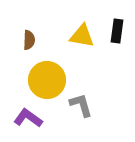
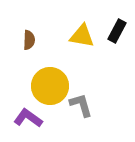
black rectangle: rotated 20 degrees clockwise
yellow circle: moved 3 px right, 6 px down
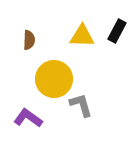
yellow triangle: rotated 8 degrees counterclockwise
yellow circle: moved 4 px right, 7 px up
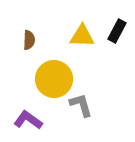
purple L-shape: moved 2 px down
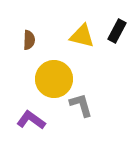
yellow triangle: rotated 12 degrees clockwise
purple L-shape: moved 3 px right
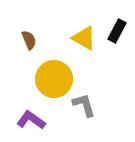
yellow triangle: moved 2 px right, 2 px down; rotated 16 degrees clockwise
brown semicircle: rotated 24 degrees counterclockwise
gray L-shape: moved 3 px right
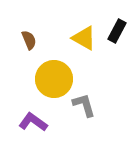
purple L-shape: moved 2 px right, 2 px down
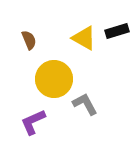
black rectangle: rotated 45 degrees clockwise
gray L-shape: moved 1 px right, 1 px up; rotated 12 degrees counterclockwise
purple L-shape: rotated 60 degrees counterclockwise
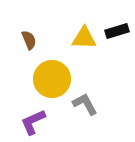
yellow triangle: rotated 28 degrees counterclockwise
yellow circle: moved 2 px left
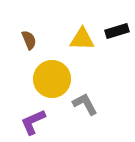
yellow triangle: moved 2 px left, 1 px down
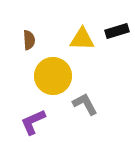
brown semicircle: rotated 18 degrees clockwise
yellow circle: moved 1 px right, 3 px up
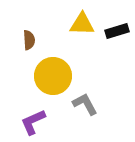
yellow triangle: moved 15 px up
